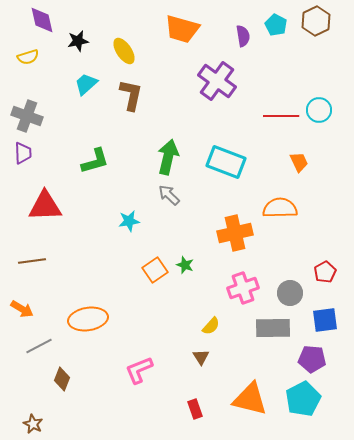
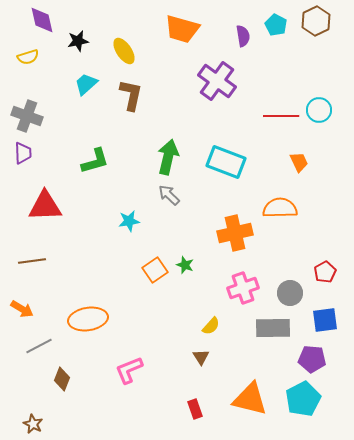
pink L-shape at (139, 370): moved 10 px left
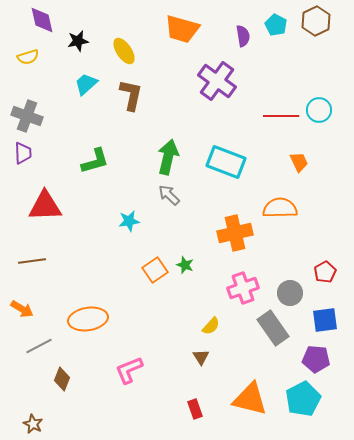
gray rectangle at (273, 328): rotated 56 degrees clockwise
purple pentagon at (312, 359): moved 4 px right
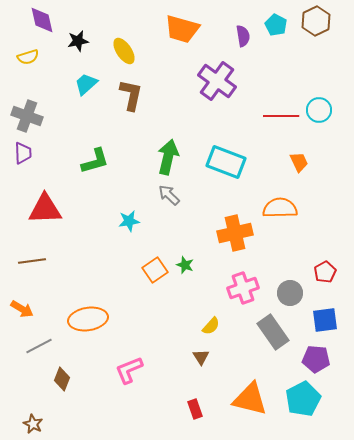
red triangle at (45, 206): moved 3 px down
gray rectangle at (273, 328): moved 4 px down
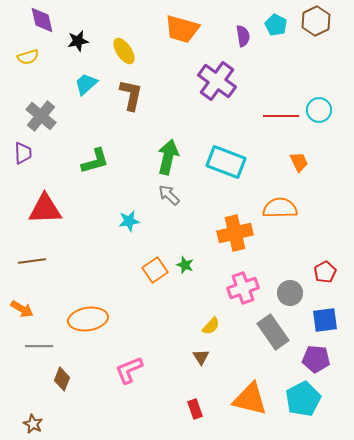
gray cross at (27, 116): moved 14 px right; rotated 20 degrees clockwise
gray line at (39, 346): rotated 28 degrees clockwise
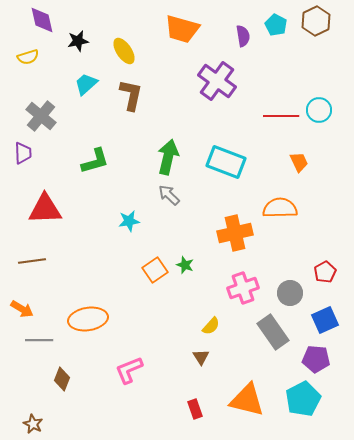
blue square at (325, 320): rotated 16 degrees counterclockwise
gray line at (39, 346): moved 6 px up
orange triangle at (250, 399): moved 3 px left, 1 px down
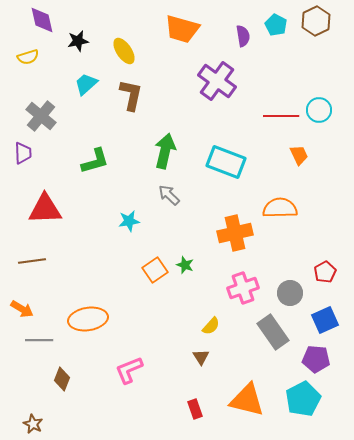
green arrow at (168, 157): moved 3 px left, 6 px up
orange trapezoid at (299, 162): moved 7 px up
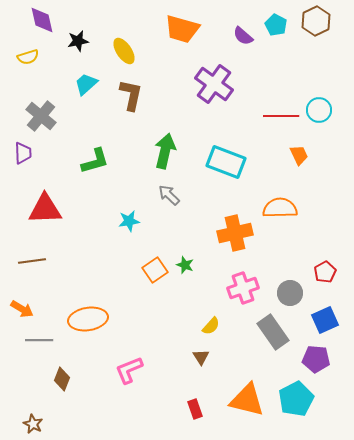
purple semicircle at (243, 36): rotated 140 degrees clockwise
purple cross at (217, 81): moved 3 px left, 3 px down
cyan pentagon at (303, 399): moved 7 px left
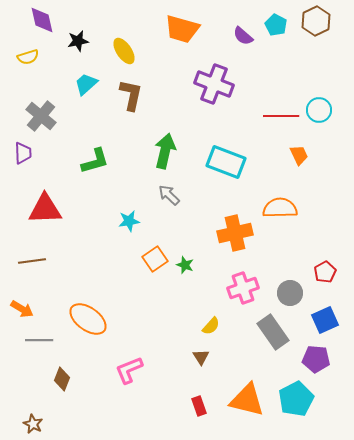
purple cross at (214, 84): rotated 15 degrees counterclockwise
orange square at (155, 270): moved 11 px up
orange ellipse at (88, 319): rotated 45 degrees clockwise
red rectangle at (195, 409): moved 4 px right, 3 px up
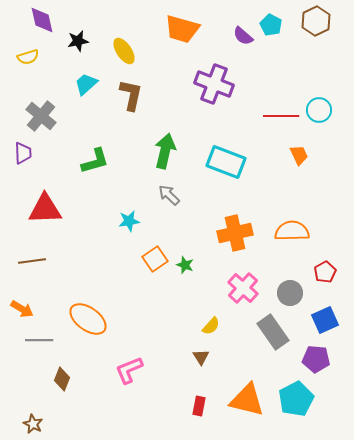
cyan pentagon at (276, 25): moved 5 px left
orange semicircle at (280, 208): moved 12 px right, 23 px down
pink cross at (243, 288): rotated 28 degrees counterclockwise
red rectangle at (199, 406): rotated 30 degrees clockwise
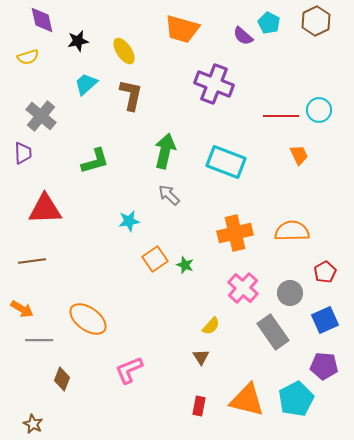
cyan pentagon at (271, 25): moved 2 px left, 2 px up
purple pentagon at (316, 359): moved 8 px right, 7 px down
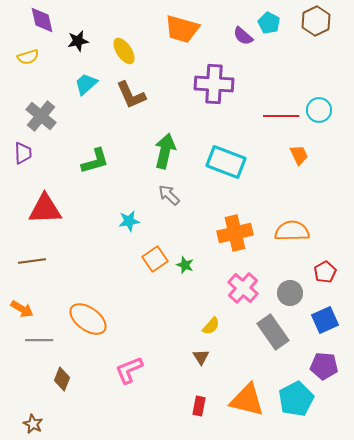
purple cross at (214, 84): rotated 18 degrees counterclockwise
brown L-shape at (131, 95): rotated 144 degrees clockwise
